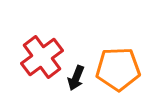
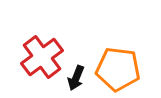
orange pentagon: rotated 9 degrees clockwise
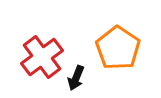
orange pentagon: moved 21 px up; rotated 27 degrees clockwise
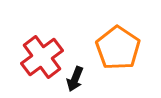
black arrow: moved 1 px left, 1 px down
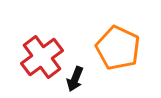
orange pentagon: rotated 9 degrees counterclockwise
